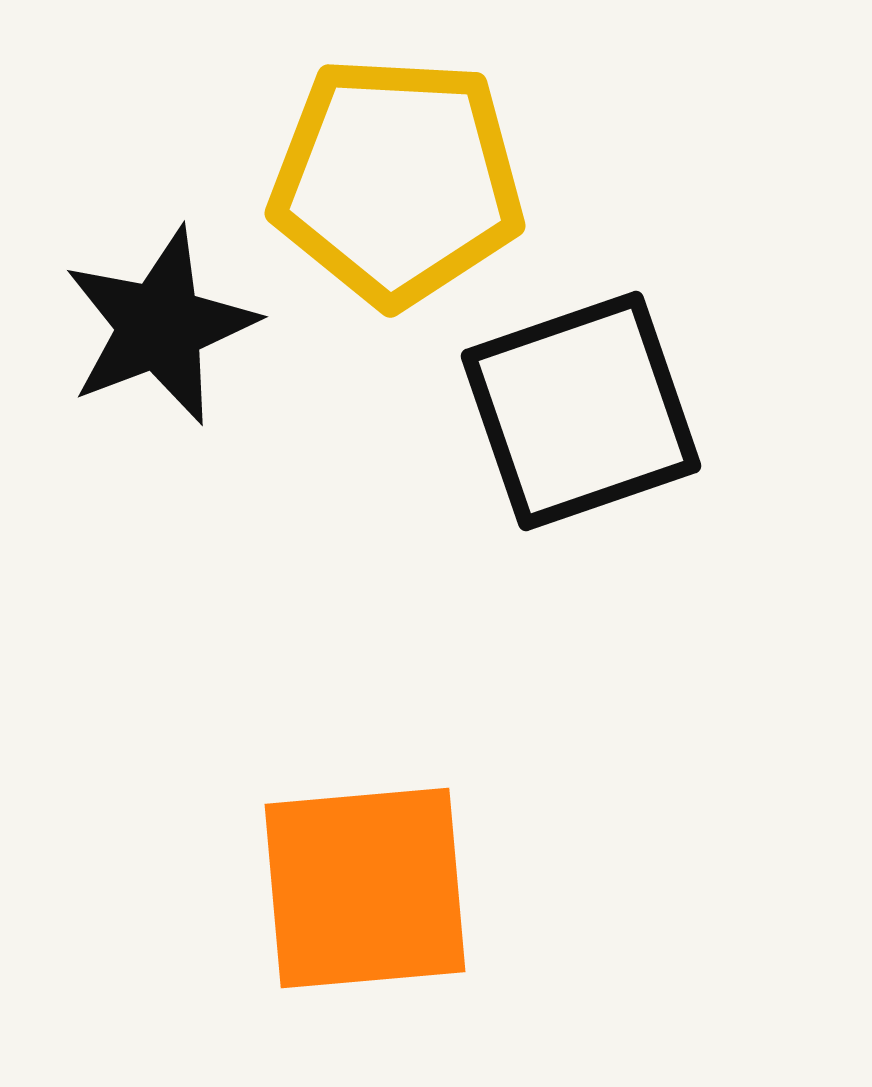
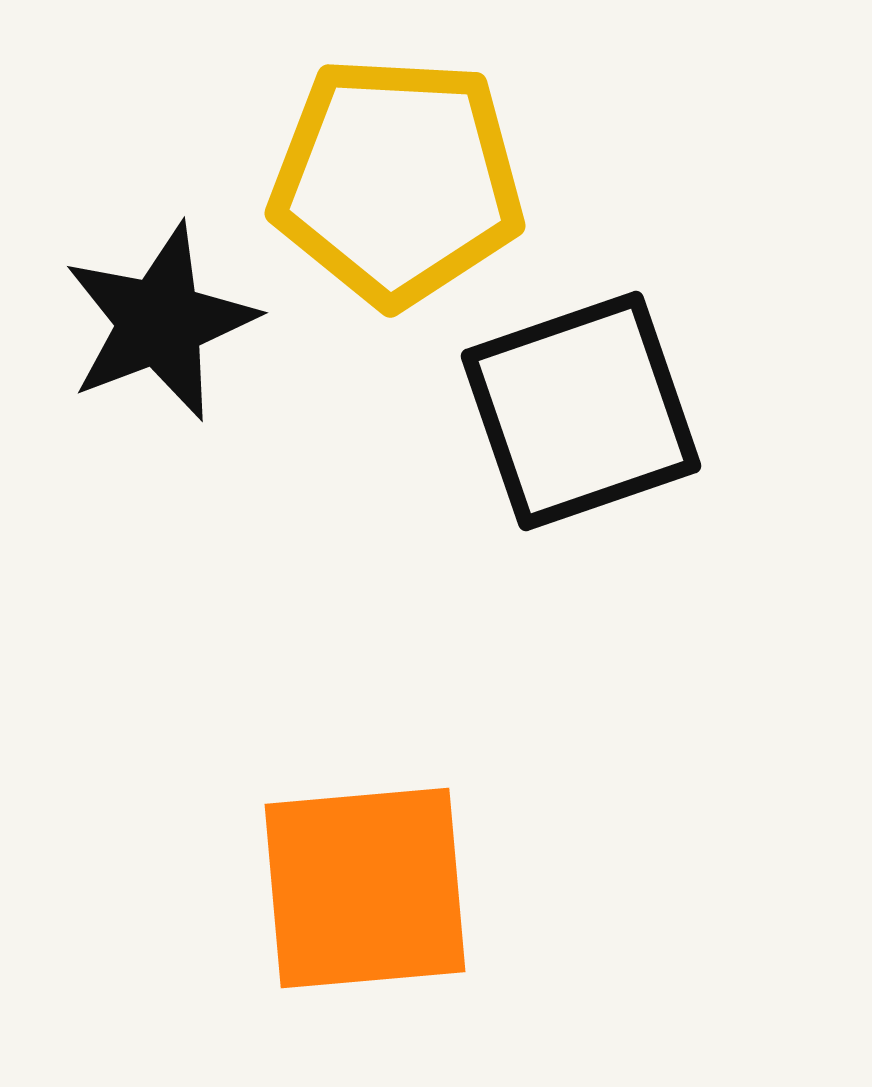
black star: moved 4 px up
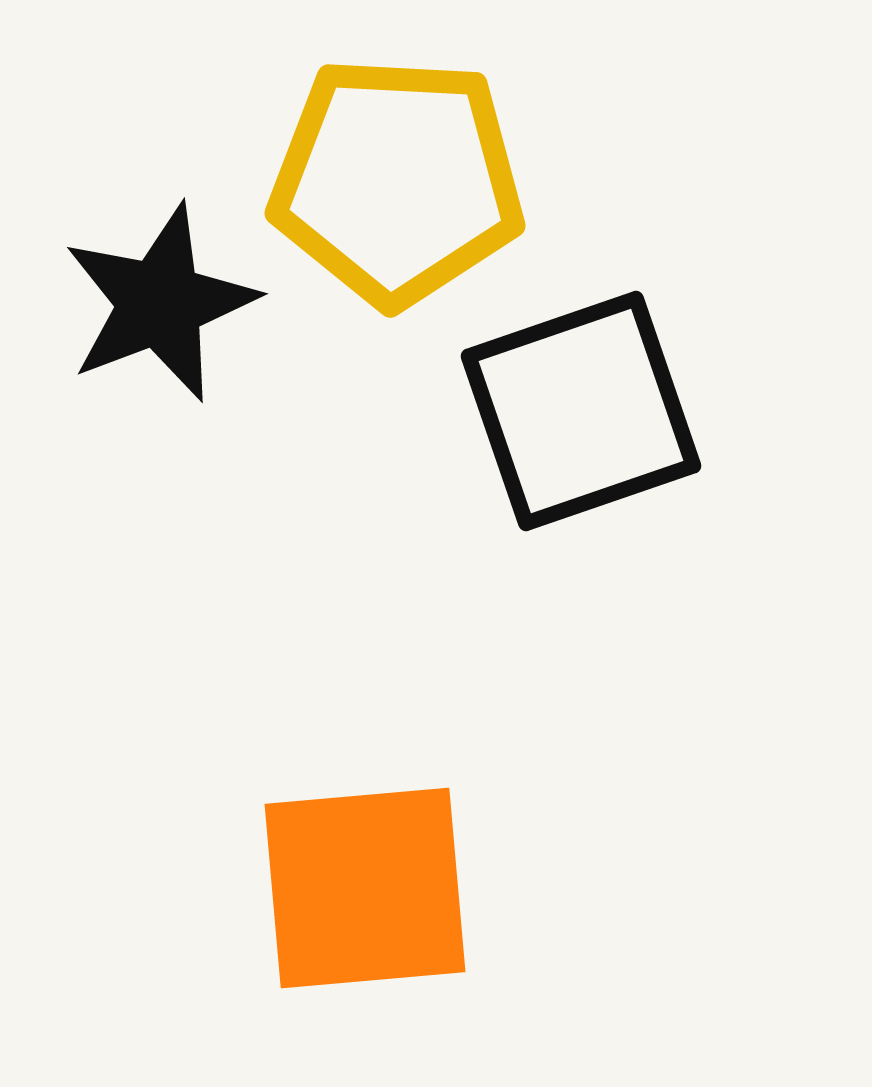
black star: moved 19 px up
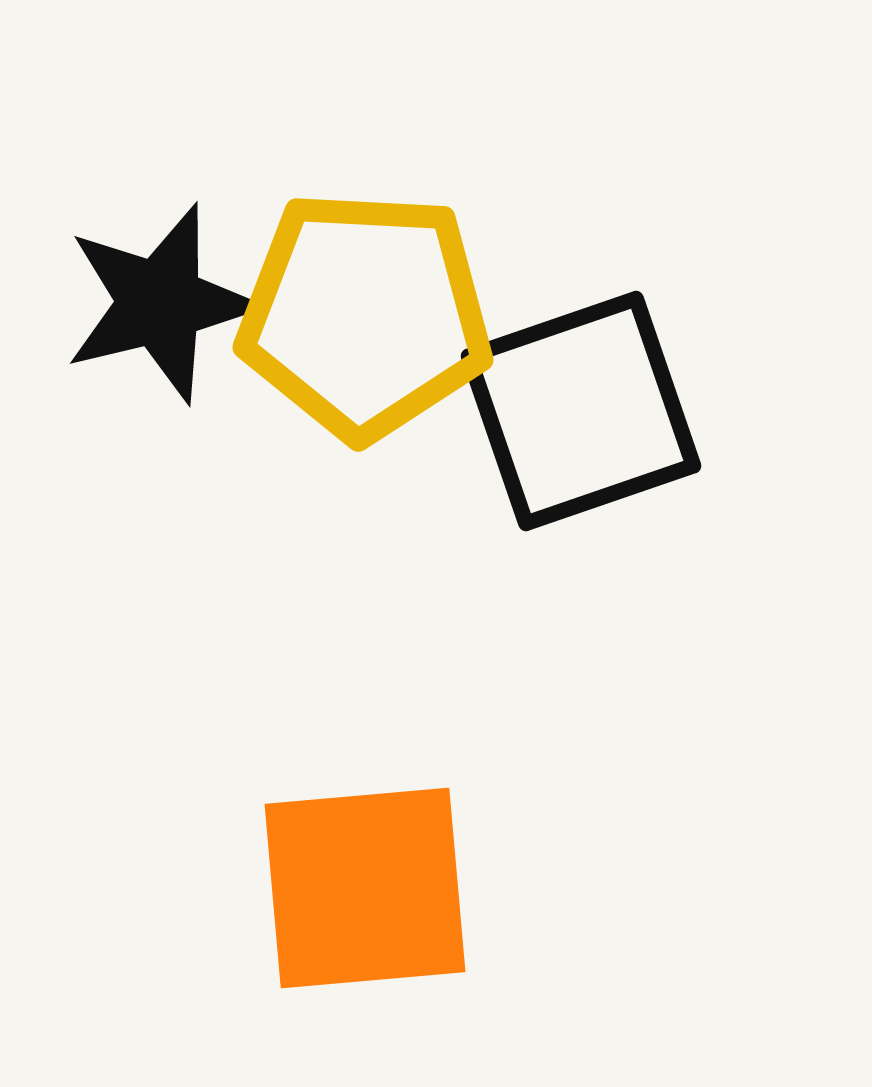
yellow pentagon: moved 32 px left, 134 px down
black star: rotated 7 degrees clockwise
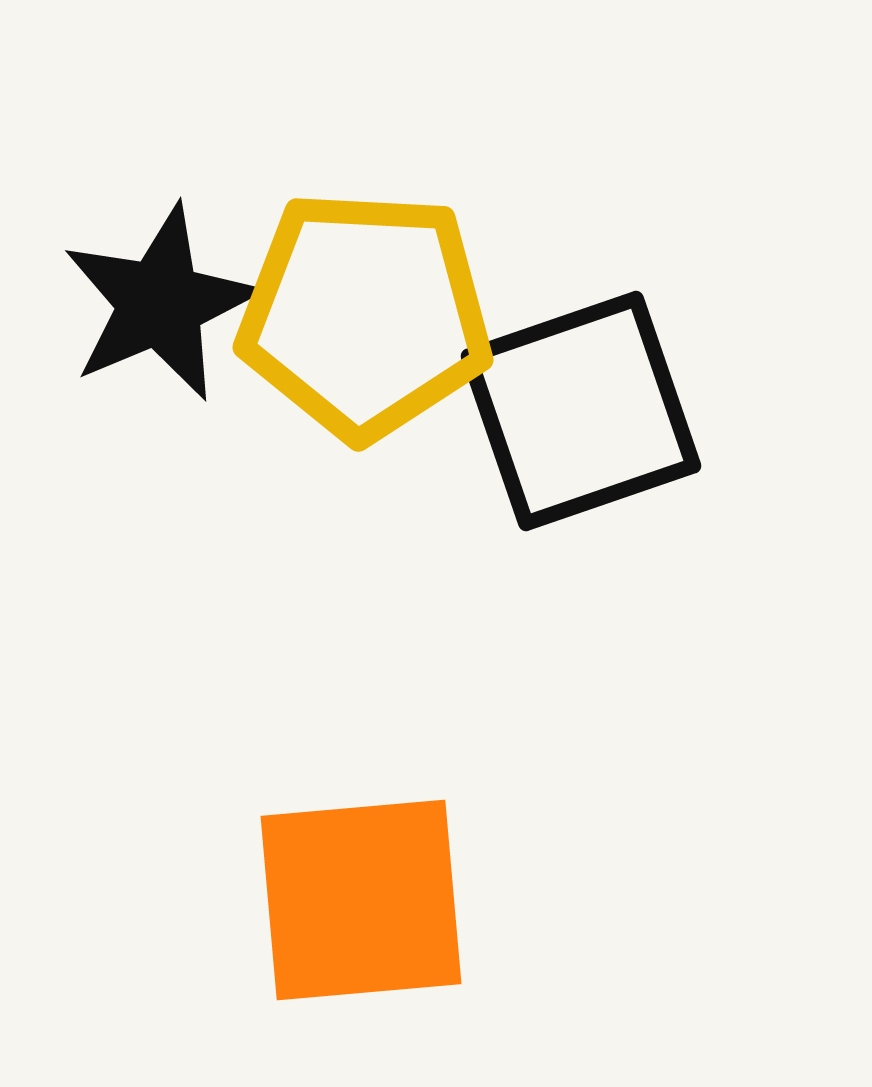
black star: rotated 9 degrees counterclockwise
orange square: moved 4 px left, 12 px down
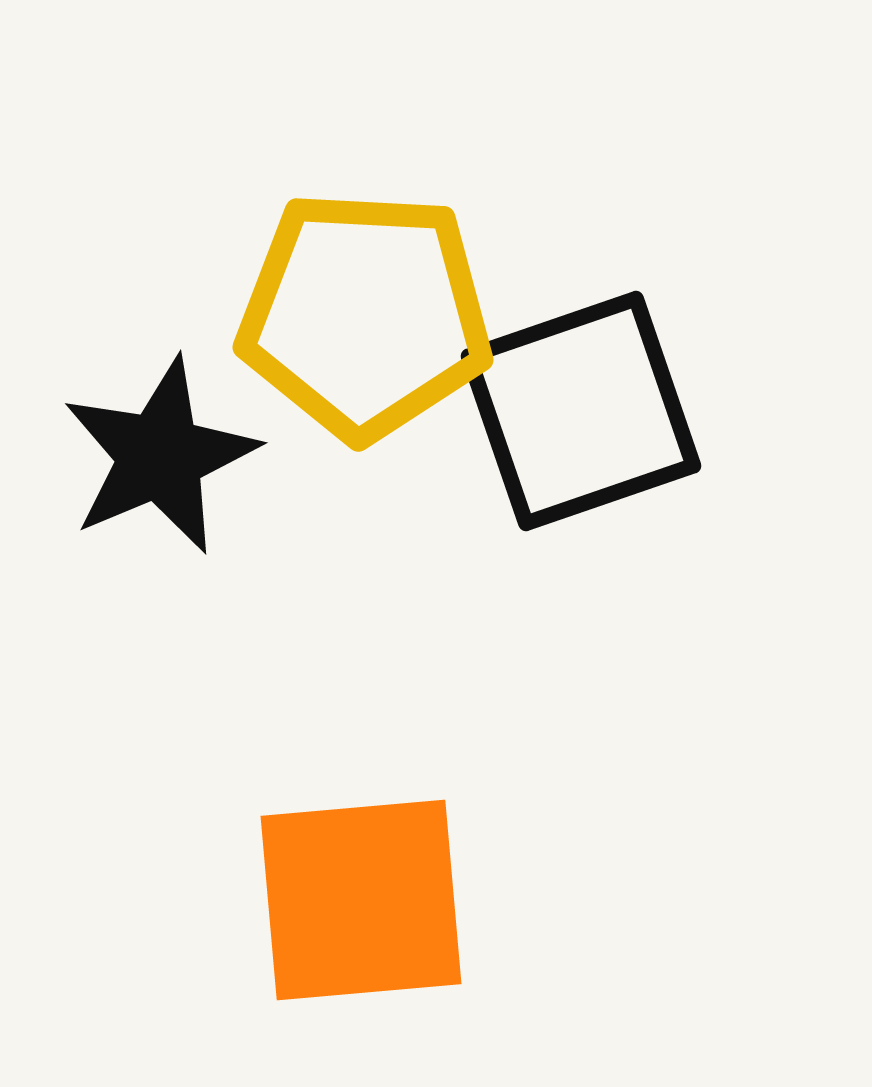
black star: moved 153 px down
